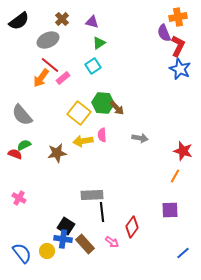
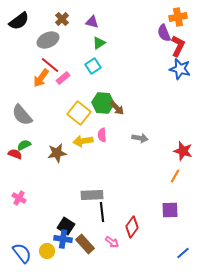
blue star: rotated 10 degrees counterclockwise
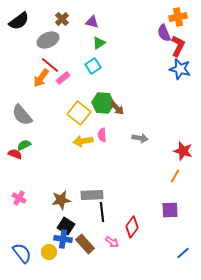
brown star: moved 4 px right, 47 px down
yellow circle: moved 2 px right, 1 px down
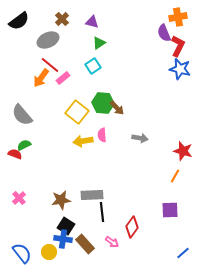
yellow square: moved 2 px left, 1 px up
pink cross: rotated 16 degrees clockwise
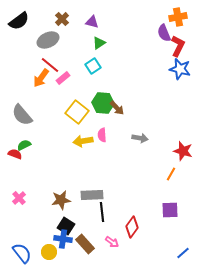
orange line: moved 4 px left, 2 px up
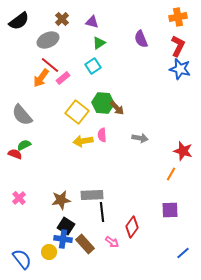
purple semicircle: moved 23 px left, 6 px down
blue semicircle: moved 6 px down
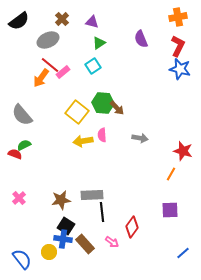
pink rectangle: moved 6 px up
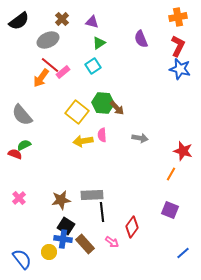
purple square: rotated 24 degrees clockwise
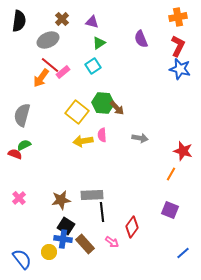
black semicircle: rotated 45 degrees counterclockwise
gray semicircle: rotated 55 degrees clockwise
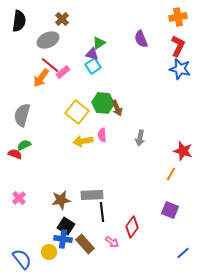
purple triangle: moved 32 px down
brown arrow: rotated 21 degrees clockwise
gray arrow: rotated 91 degrees clockwise
